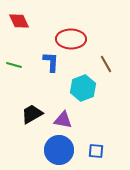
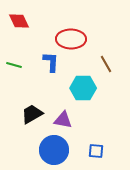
cyan hexagon: rotated 20 degrees clockwise
blue circle: moved 5 px left
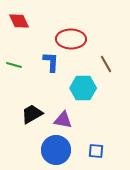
blue circle: moved 2 px right
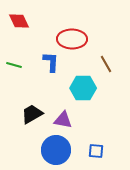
red ellipse: moved 1 px right
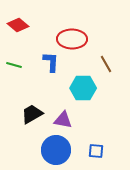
red diamond: moved 1 px left, 4 px down; rotated 25 degrees counterclockwise
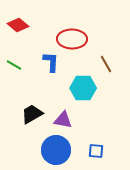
green line: rotated 14 degrees clockwise
